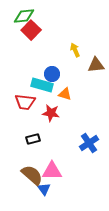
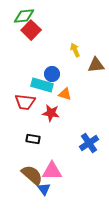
black rectangle: rotated 24 degrees clockwise
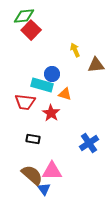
red star: rotated 24 degrees clockwise
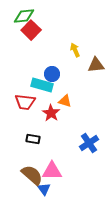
orange triangle: moved 7 px down
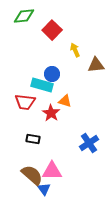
red square: moved 21 px right
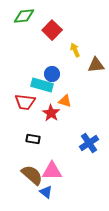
blue triangle: moved 2 px right, 3 px down; rotated 16 degrees counterclockwise
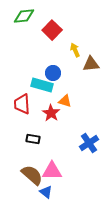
brown triangle: moved 5 px left, 1 px up
blue circle: moved 1 px right, 1 px up
red trapezoid: moved 3 px left, 2 px down; rotated 80 degrees clockwise
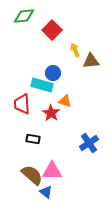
brown triangle: moved 3 px up
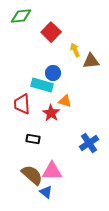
green diamond: moved 3 px left
red square: moved 1 px left, 2 px down
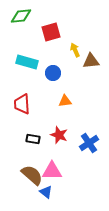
red square: rotated 30 degrees clockwise
cyan rectangle: moved 15 px left, 23 px up
orange triangle: rotated 24 degrees counterclockwise
red star: moved 8 px right, 22 px down; rotated 12 degrees counterclockwise
